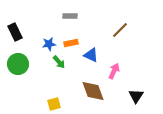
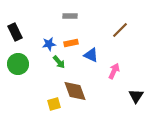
brown diamond: moved 18 px left
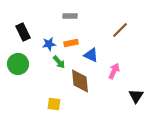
black rectangle: moved 8 px right
brown diamond: moved 5 px right, 10 px up; rotated 15 degrees clockwise
yellow square: rotated 24 degrees clockwise
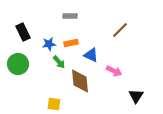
pink arrow: rotated 91 degrees clockwise
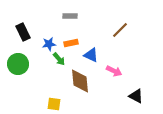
green arrow: moved 3 px up
black triangle: rotated 35 degrees counterclockwise
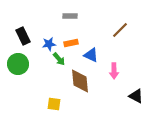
black rectangle: moved 4 px down
pink arrow: rotated 63 degrees clockwise
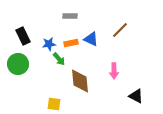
blue triangle: moved 16 px up
